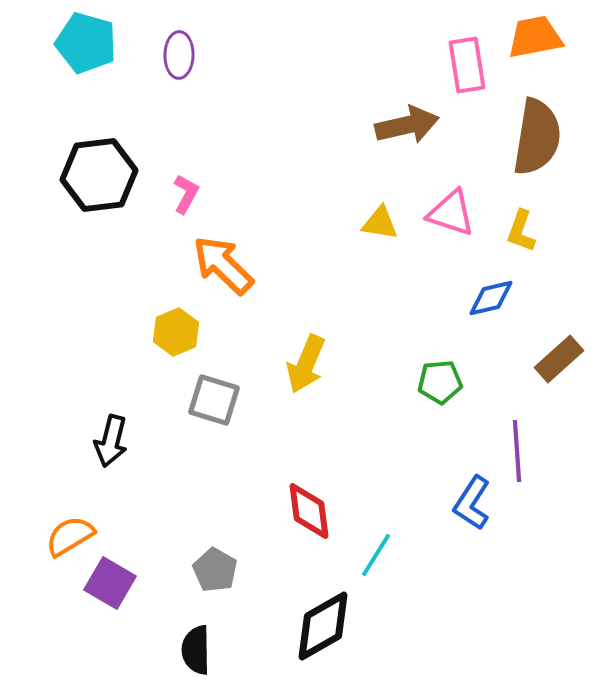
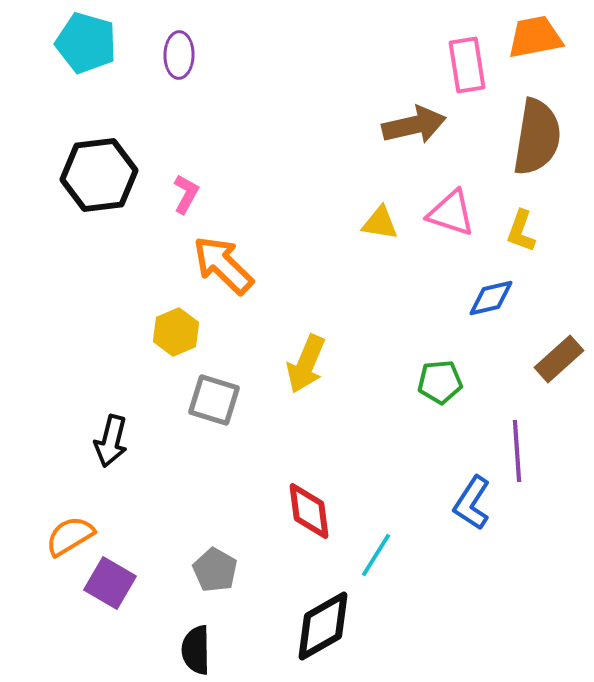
brown arrow: moved 7 px right
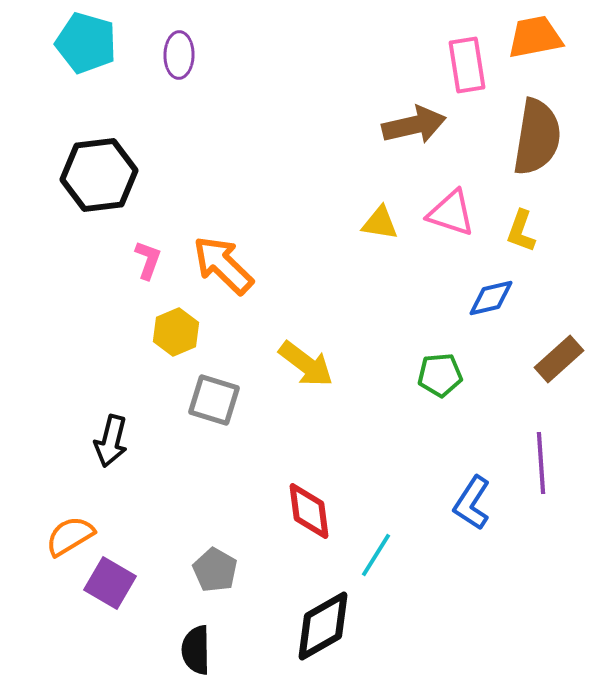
pink L-shape: moved 38 px left, 66 px down; rotated 9 degrees counterclockwise
yellow arrow: rotated 76 degrees counterclockwise
green pentagon: moved 7 px up
purple line: moved 24 px right, 12 px down
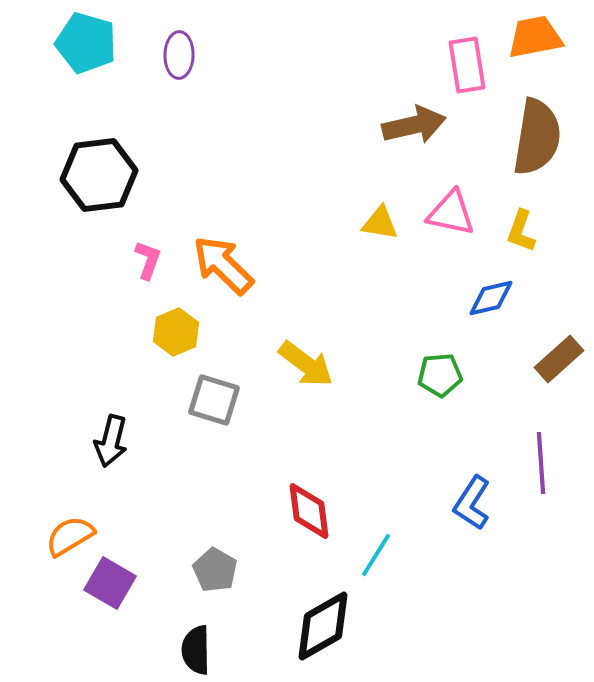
pink triangle: rotated 6 degrees counterclockwise
